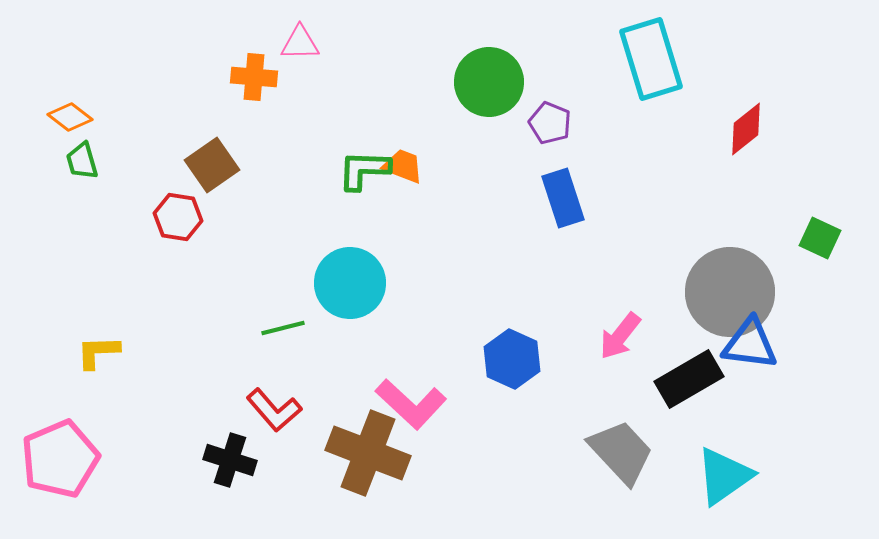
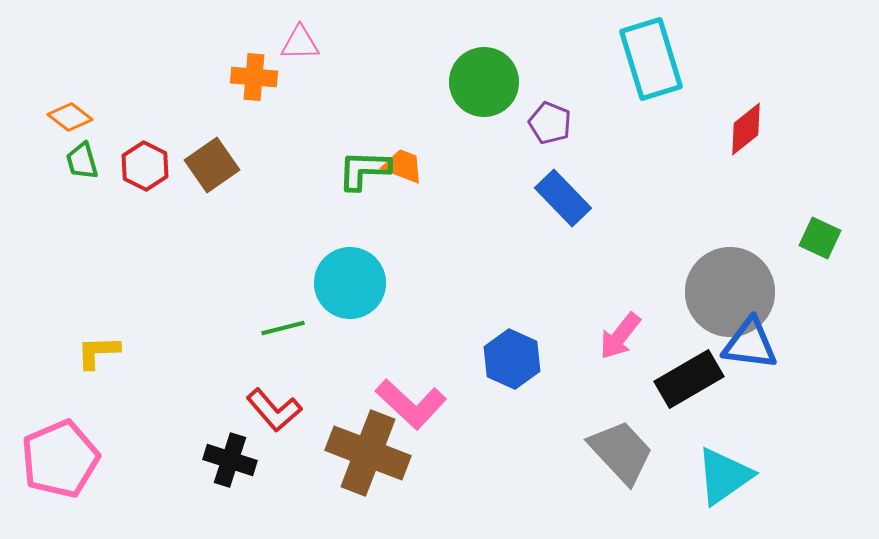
green circle: moved 5 px left
blue rectangle: rotated 26 degrees counterclockwise
red hexagon: moved 33 px left, 51 px up; rotated 18 degrees clockwise
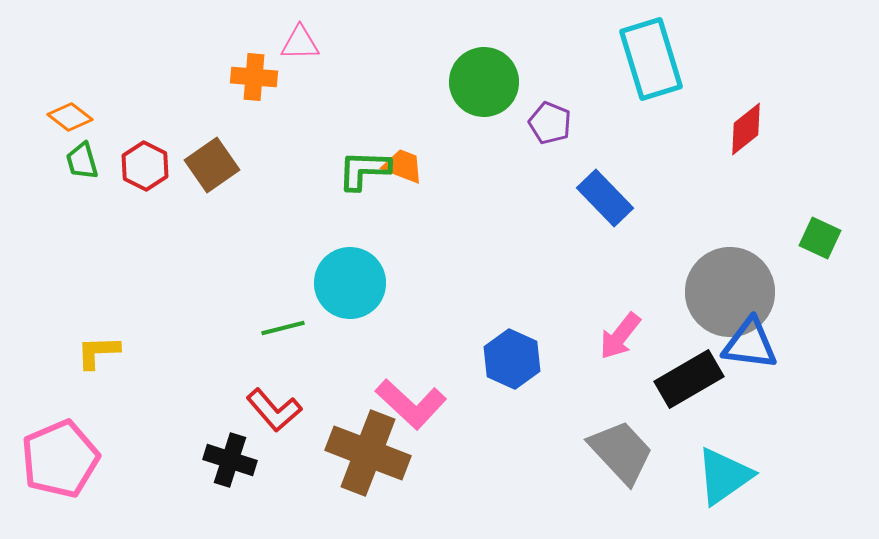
blue rectangle: moved 42 px right
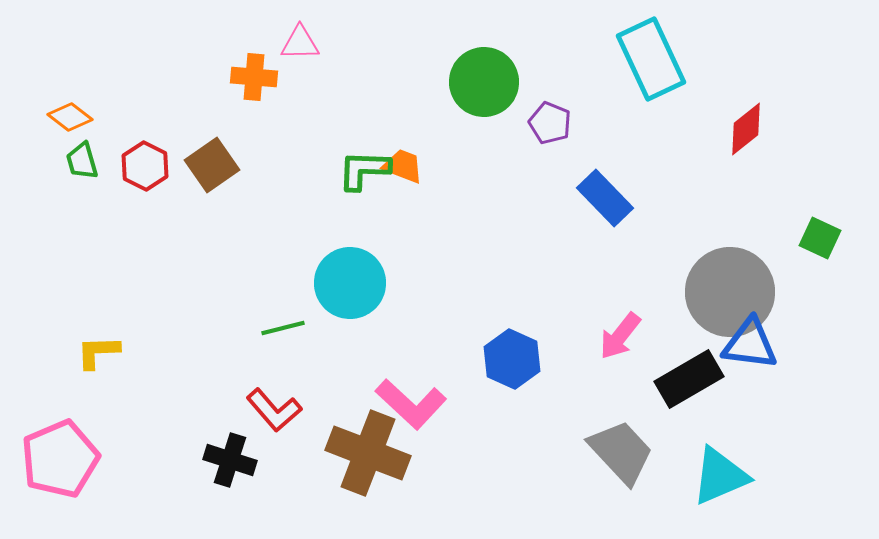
cyan rectangle: rotated 8 degrees counterclockwise
cyan triangle: moved 4 px left; rotated 12 degrees clockwise
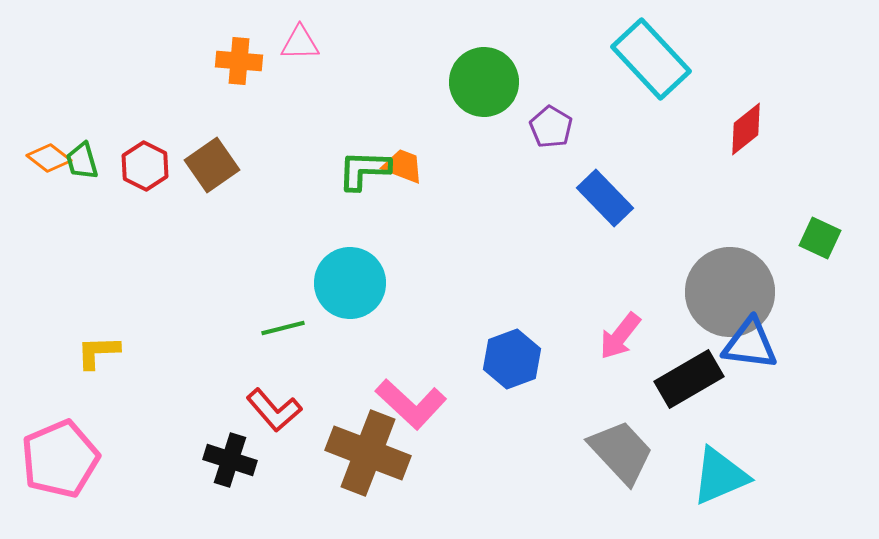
cyan rectangle: rotated 18 degrees counterclockwise
orange cross: moved 15 px left, 16 px up
orange diamond: moved 21 px left, 41 px down
purple pentagon: moved 1 px right, 4 px down; rotated 9 degrees clockwise
blue hexagon: rotated 16 degrees clockwise
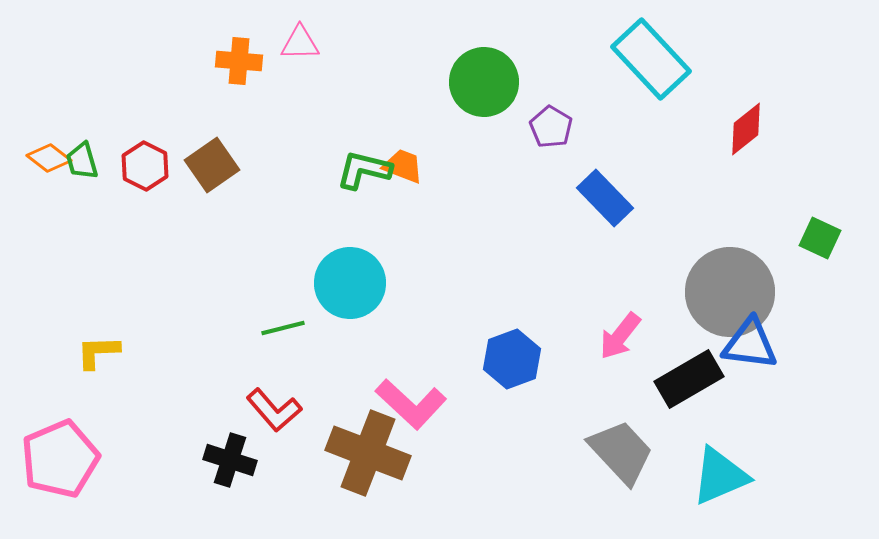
green L-shape: rotated 12 degrees clockwise
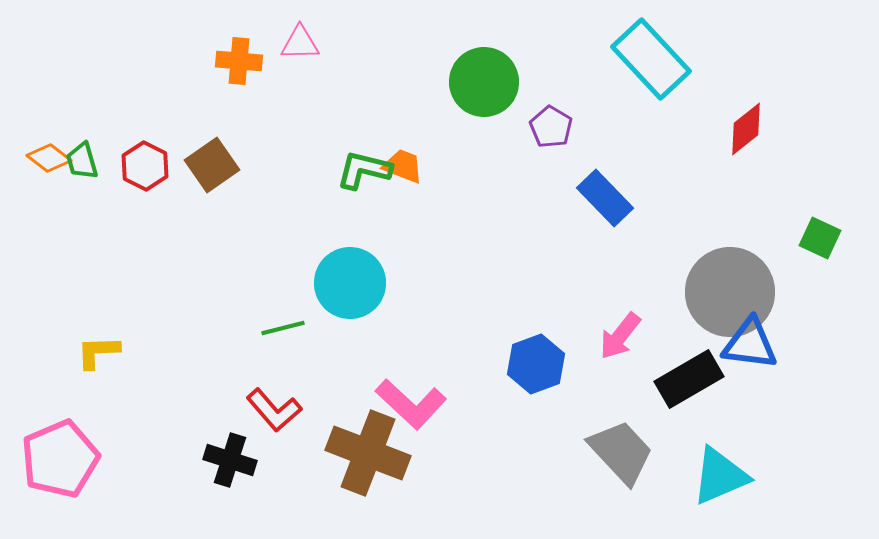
blue hexagon: moved 24 px right, 5 px down
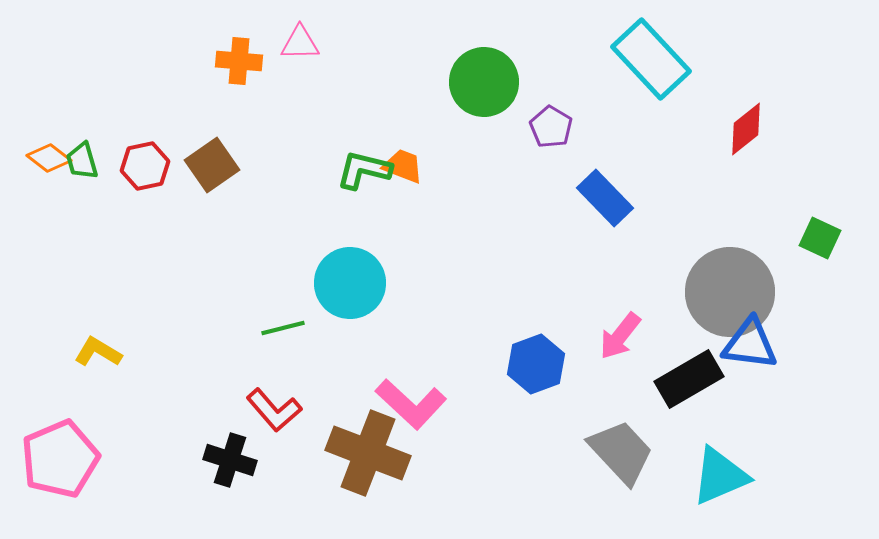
red hexagon: rotated 21 degrees clockwise
yellow L-shape: rotated 33 degrees clockwise
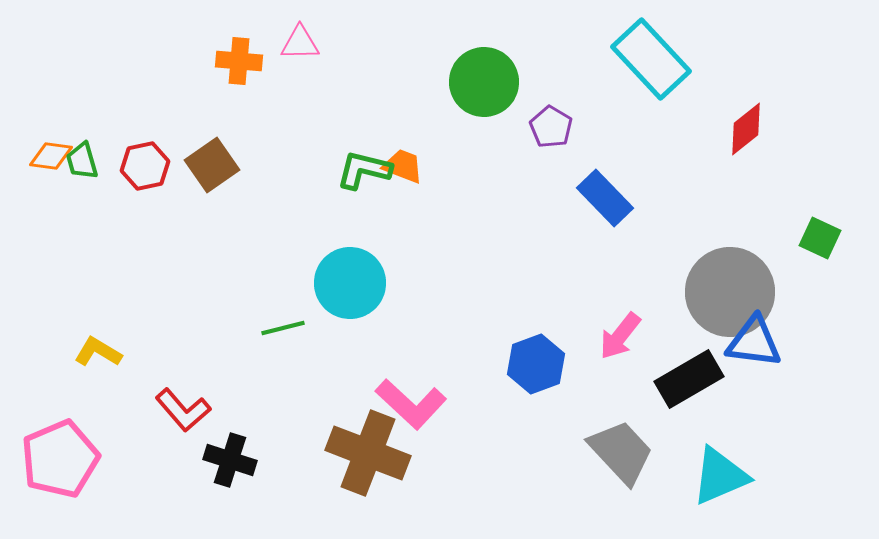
orange diamond: moved 2 px right, 2 px up; rotated 30 degrees counterclockwise
blue triangle: moved 4 px right, 2 px up
red L-shape: moved 91 px left
